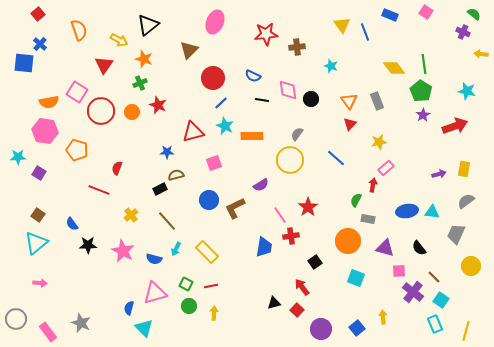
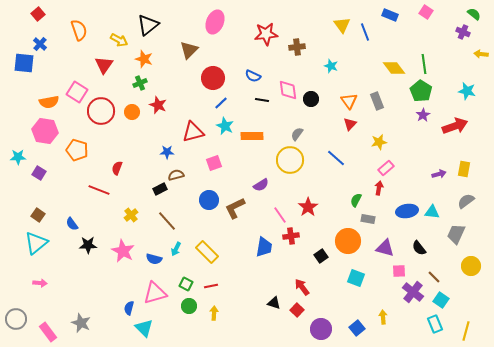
red arrow at (373, 185): moved 6 px right, 3 px down
black square at (315, 262): moved 6 px right, 6 px up
black triangle at (274, 303): rotated 32 degrees clockwise
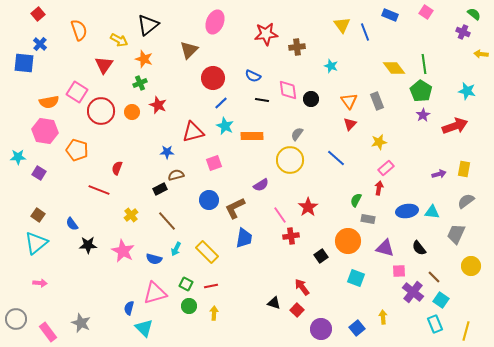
blue trapezoid at (264, 247): moved 20 px left, 9 px up
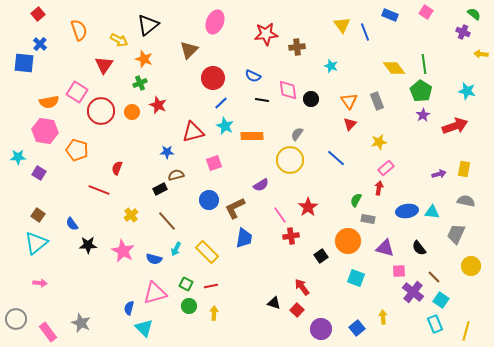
gray semicircle at (466, 201): rotated 48 degrees clockwise
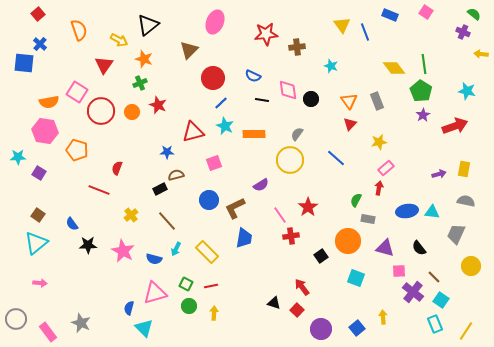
orange rectangle at (252, 136): moved 2 px right, 2 px up
yellow line at (466, 331): rotated 18 degrees clockwise
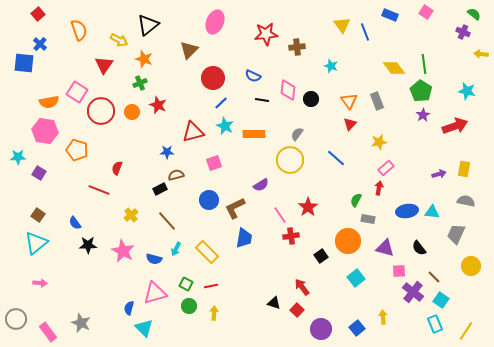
pink diamond at (288, 90): rotated 15 degrees clockwise
blue semicircle at (72, 224): moved 3 px right, 1 px up
cyan square at (356, 278): rotated 30 degrees clockwise
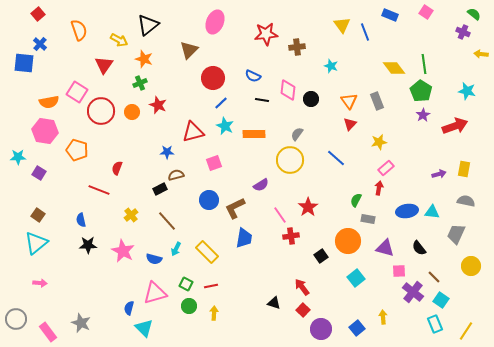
blue semicircle at (75, 223): moved 6 px right, 3 px up; rotated 24 degrees clockwise
red square at (297, 310): moved 6 px right
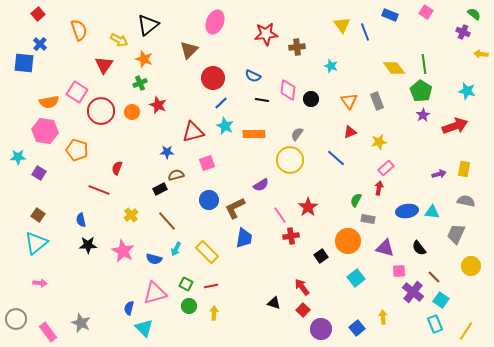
red triangle at (350, 124): moved 8 px down; rotated 24 degrees clockwise
pink square at (214, 163): moved 7 px left
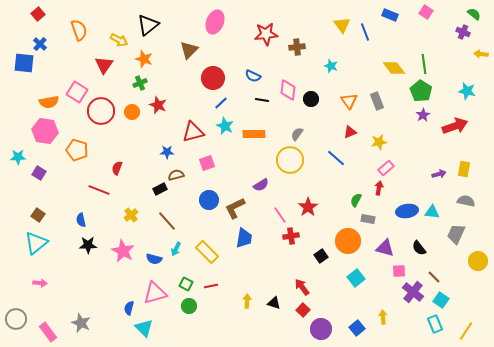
yellow circle at (471, 266): moved 7 px right, 5 px up
yellow arrow at (214, 313): moved 33 px right, 12 px up
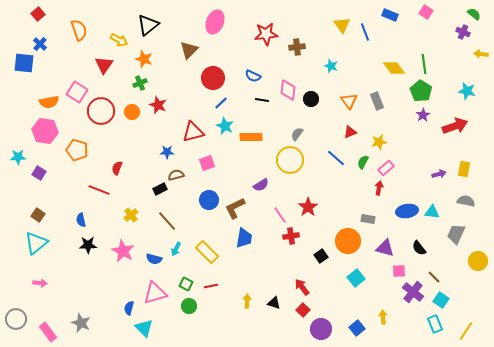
orange rectangle at (254, 134): moved 3 px left, 3 px down
green semicircle at (356, 200): moved 7 px right, 38 px up
